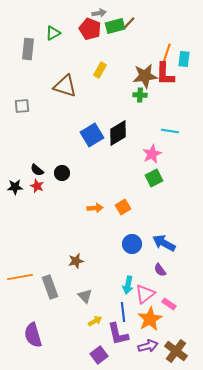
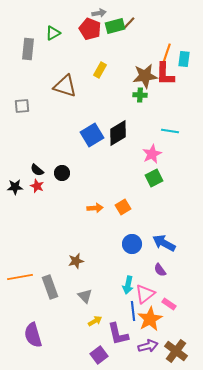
blue line at (123, 312): moved 10 px right, 1 px up
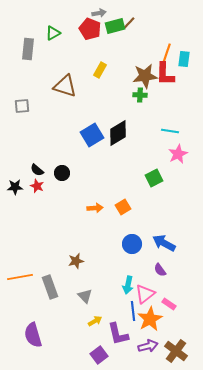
pink star at (152, 154): moved 26 px right
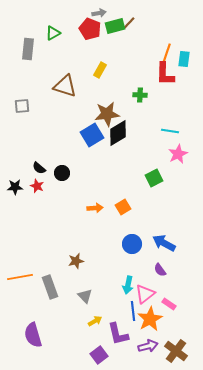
brown star at (145, 76): moved 38 px left, 38 px down
black semicircle at (37, 170): moved 2 px right, 2 px up
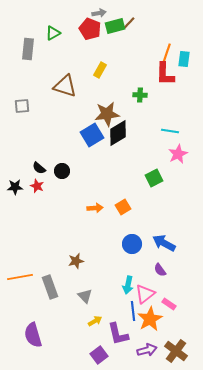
black circle at (62, 173): moved 2 px up
purple arrow at (148, 346): moved 1 px left, 4 px down
